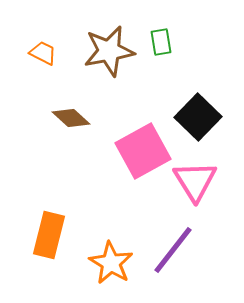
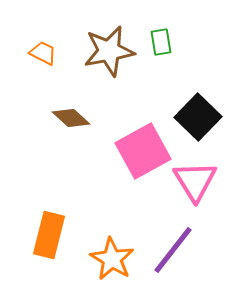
orange star: moved 1 px right, 4 px up
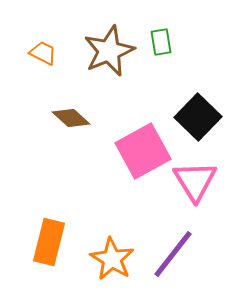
brown star: rotated 12 degrees counterclockwise
orange rectangle: moved 7 px down
purple line: moved 4 px down
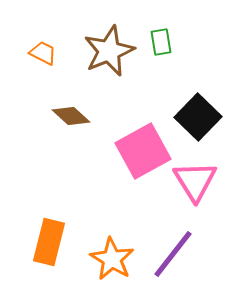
brown diamond: moved 2 px up
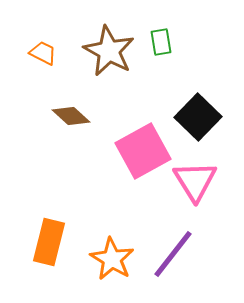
brown star: rotated 21 degrees counterclockwise
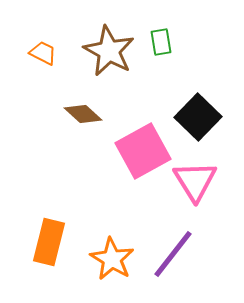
brown diamond: moved 12 px right, 2 px up
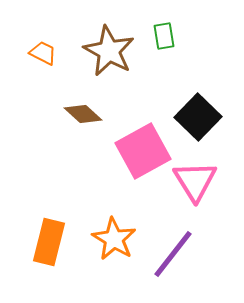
green rectangle: moved 3 px right, 6 px up
orange star: moved 2 px right, 20 px up
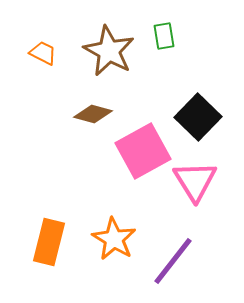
brown diamond: moved 10 px right; rotated 27 degrees counterclockwise
purple line: moved 7 px down
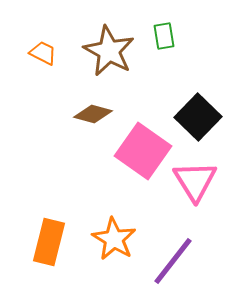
pink square: rotated 26 degrees counterclockwise
